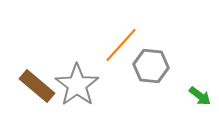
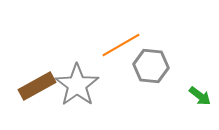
orange line: rotated 18 degrees clockwise
brown rectangle: rotated 69 degrees counterclockwise
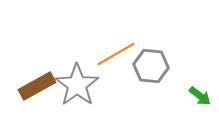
orange line: moved 5 px left, 9 px down
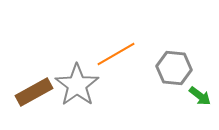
gray hexagon: moved 23 px right, 2 px down
brown rectangle: moved 3 px left, 6 px down
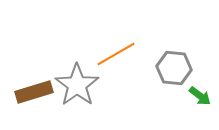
brown rectangle: rotated 12 degrees clockwise
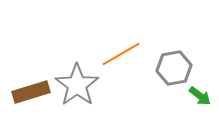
orange line: moved 5 px right
gray hexagon: rotated 16 degrees counterclockwise
brown rectangle: moved 3 px left
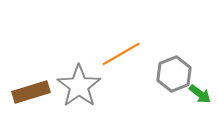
gray hexagon: moved 6 px down; rotated 12 degrees counterclockwise
gray star: moved 2 px right, 1 px down
green arrow: moved 2 px up
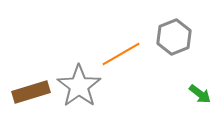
gray hexagon: moved 37 px up
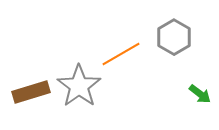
gray hexagon: rotated 8 degrees counterclockwise
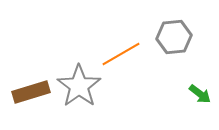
gray hexagon: rotated 24 degrees clockwise
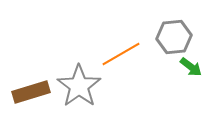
green arrow: moved 9 px left, 27 px up
